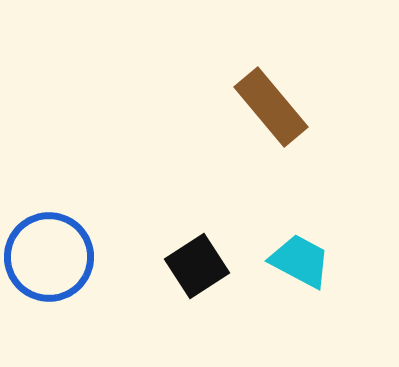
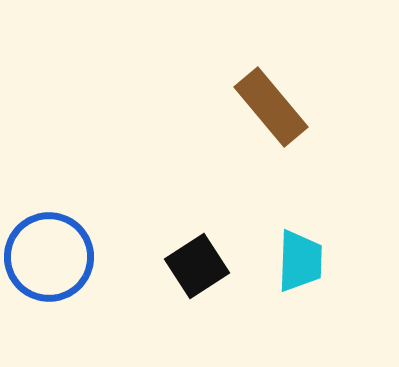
cyan trapezoid: rotated 64 degrees clockwise
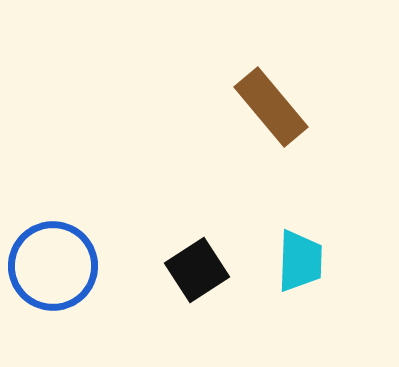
blue circle: moved 4 px right, 9 px down
black square: moved 4 px down
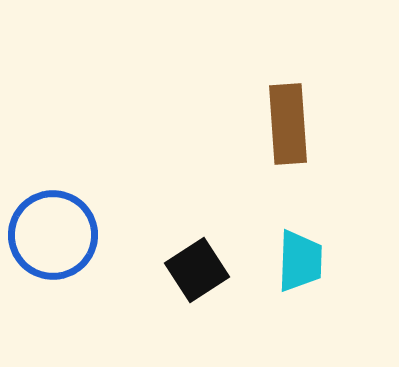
brown rectangle: moved 17 px right, 17 px down; rotated 36 degrees clockwise
blue circle: moved 31 px up
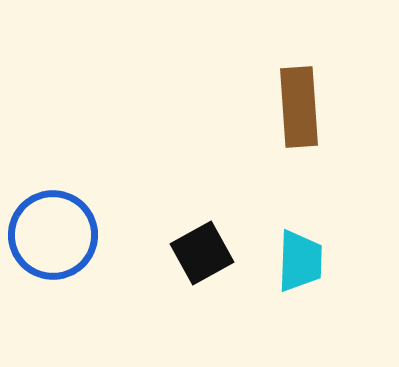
brown rectangle: moved 11 px right, 17 px up
black square: moved 5 px right, 17 px up; rotated 4 degrees clockwise
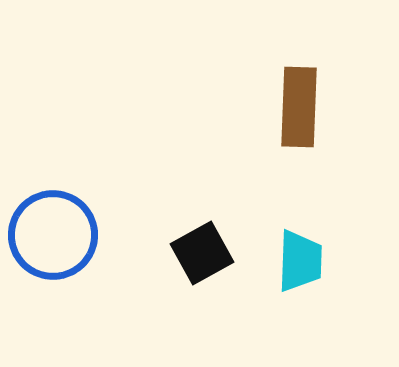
brown rectangle: rotated 6 degrees clockwise
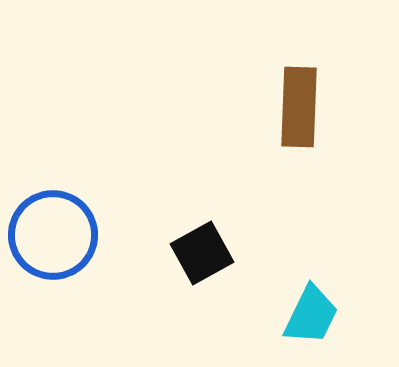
cyan trapezoid: moved 11 px right, 54 px down; rotated 24 degrees clockwise
